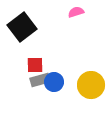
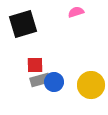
black square: moved 1 px right, 3 px up; rotated 20 degrees clockwise
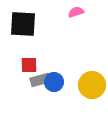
black square: rotated 20 degrees clockwise
red square: moved 6 px left
yellow circle: moved 1 px right
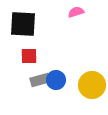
red square: moved 9 px up
blue circle: moved 2 px right, 2 px up
